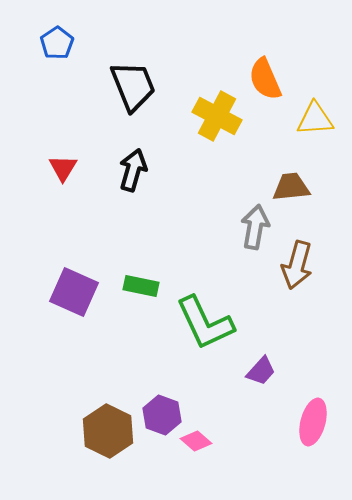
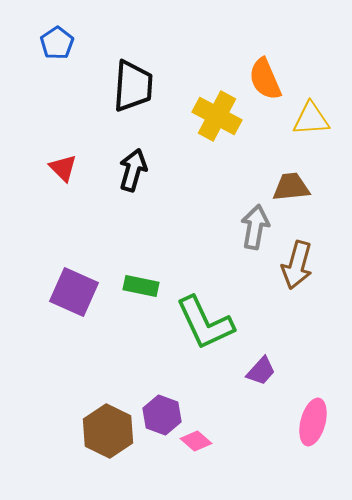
black trapezoid: rotated 26 degrees clockwise
yellow triangle: moved 4 px left
red triangle: rotated 16 degrees counterclockwise
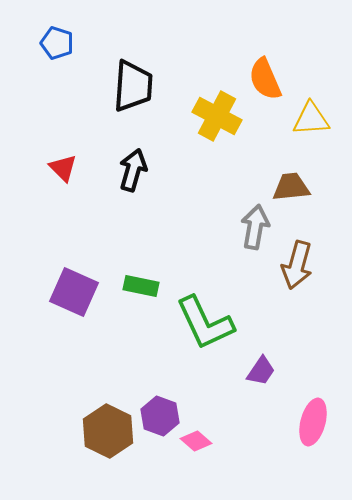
blue pentagon: rotated 20 degrees counterclockwise
purple trapezoid: rotated 8 degrees counterclockwise
purple hexagon: moved 2 px left, 1 px down
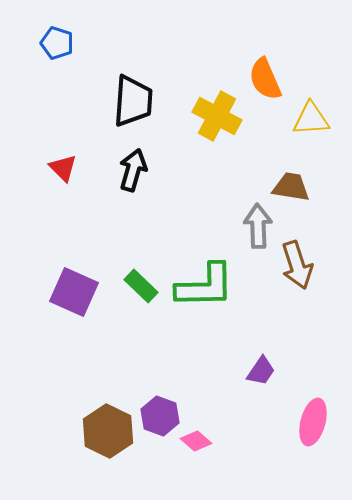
black trapezoid: moved 15 px down
brown trapezoid: rotated 15 degrees clockwise
gray arrow: moved 3 px right, 1 px up; rotated 12 degrees counterclockwise
brown arrow: rotated 33 degrees counterclockwise
green rectangle: rotated 32 degrees clockwise
green L-shape: moved 37 px up; rotated 66 degrees counterclockwise
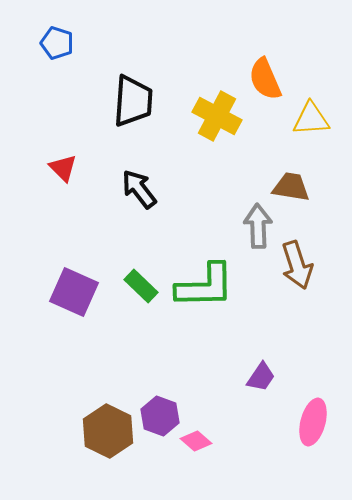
black arrow: moved 6 px right, 19 px down; rotated 54 degrees counterclockwise
purple trapezoid: moved 6 px down
